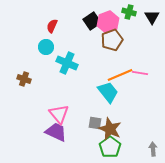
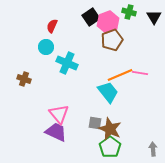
black triangle: moved 2 px right
black square: moved 1 px left, 4 px up
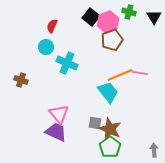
black square: rotated 18 degrees counterclockwise
brown cross: moved 3 px left, 1 px down
gray arrow: moved 1 px right, 1 px down
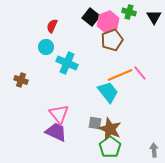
pink line: rotated 42 degrees clockwise
